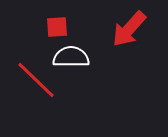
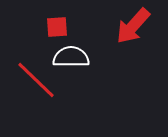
red arrow: moved 4 px right, 3 px up
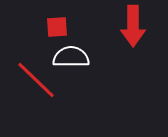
red arrow: rotated 42 degrees counterclockwise
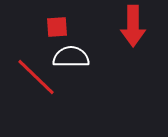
red line: moved 3 px up
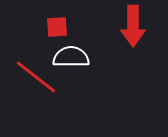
red line: rotated 6 degrees counterclockwise
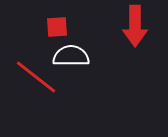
red arrow: moved 2 px right
white semicircle: moved 1 px up
